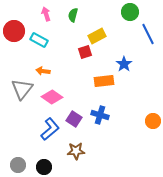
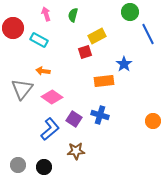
red circle: moved 1 px left, 3 px up
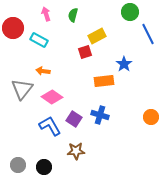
orange circle: moved 2 px left, 4 px up
blue L-shape: moved 3 px up; rotated 80 degrees counterclockwise
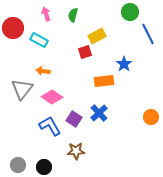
blue cross: moved 1 px left, 2 px up; rotated 30 degrees clockwise
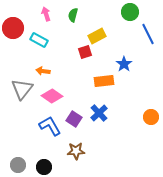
pink diamond: moved 1 px up
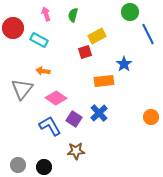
pink diamond: moved 4 px right, 2 px down
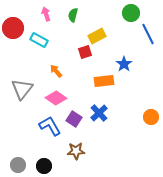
green circle: moved 1 px right, 1 px down
orange arrow: moved 13 px right; rotated 40 degrees clockwise
black circle: moved 1 px up
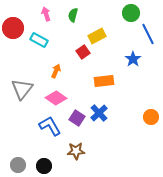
red square: moved 2 px left; rotated 16 degrees counterclockwise
blue star: moved 9 px right, 5 px up
orange arrow: rotated 64 degrees clockwise
purple square: moved 3 px right, 1 px up
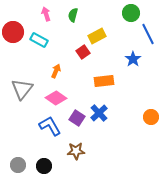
red circle: moved 4 px down
